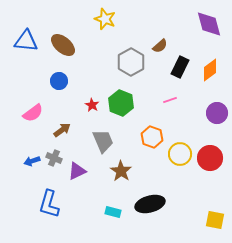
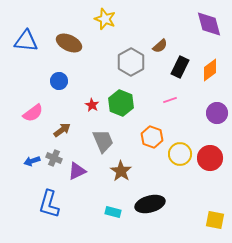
brown ellipse: moved 6 px right, 2 px up; rotated 15 degrees counterclockwise
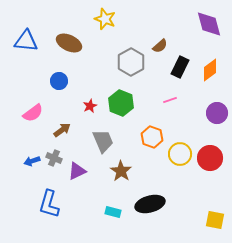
red star: moved 2 px left, 1 px down; rotated 16 degrees clockwise
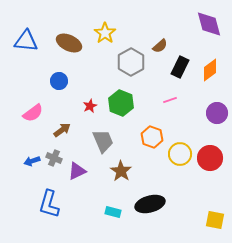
yellow star: moved 14 px down; rotated 15 degrees clockwise
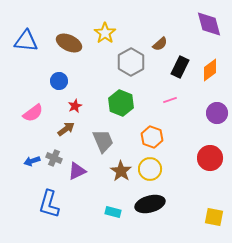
brown semicircle: moved 2 px up
red star: moved 15 px left
brown arrow: moved 4 px right, 1 px up
yellow circle: moved 30 px left, 15 px down
yellow square: moved 1 px left, 3 px up
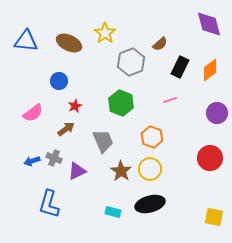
gray hexagon: rotated 8 degrees clockwise
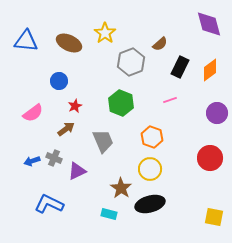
brown star: moved 17 px down
blue L-shape: rotated 100 degrees clockwise
cyan rectangle: moved 4 px left, 2 px down
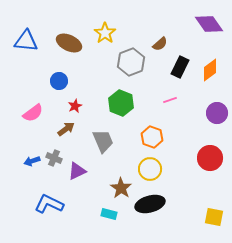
purple diamond: rotated 20 degrees counterclockwise
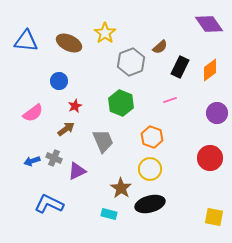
brown semicircle: moved 3 px down
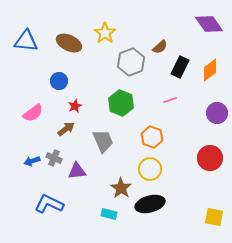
purple triangle: rotated 18 degrees clockwise
